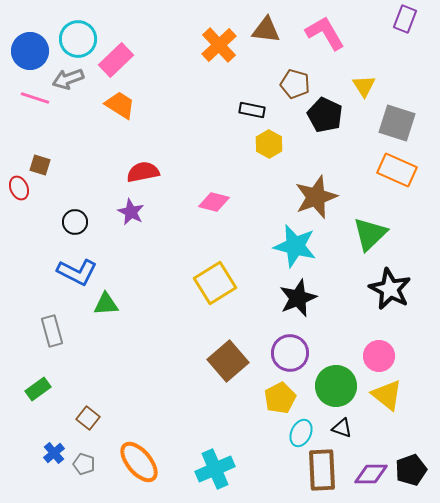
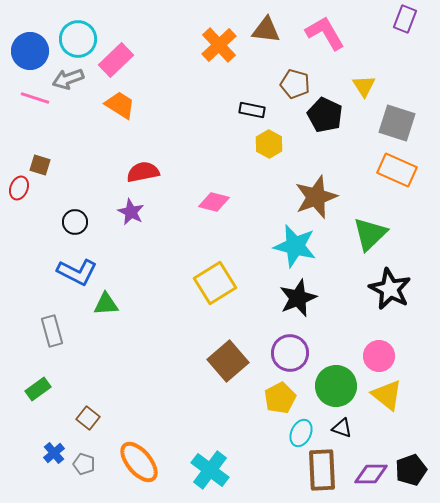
red ellipse at (19, 188): rotated 45 degrees clockwise
cyan cross at (215, 469): moved 5 px left, 1 px down; rotated 30 degrees counterclockwise
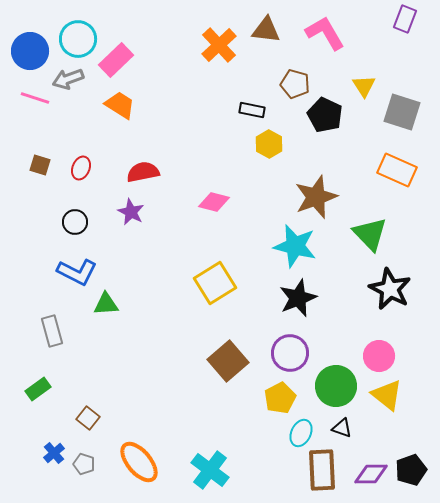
gray square at (397, 123): moved 5 px right, 11 px up
red ellipse at (19, 188): moved 62 px right, 20 px up
green triangle at (370, 234): rotated 30 degrees counterclockwise
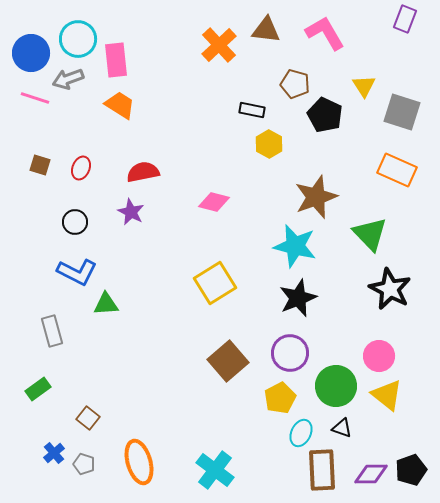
blue circle at (30, 51): moved 1 px right, 2 px down
pink rectangle at (116, 60): rotated 52 degrees counterclockwise
orange ellipse at (139, 462): rotated 24 degrees clockwise
cyan cross at (210, 470): moved 5 px right
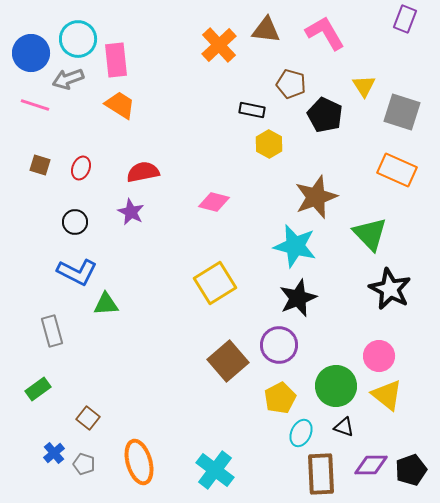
brown pentagon at (295, 84): moved 4 px left
pink line at (35, 98): moved 7 px down
purple circle at (290, 353): moved 11 px left, 8 px up
black triangle at (342, 428): moved 2 px right, 1 px up
brown rectangle at (322, 470): moved 1 px left, 4 px down
purple diamond at (371, 474): moved 9 px up
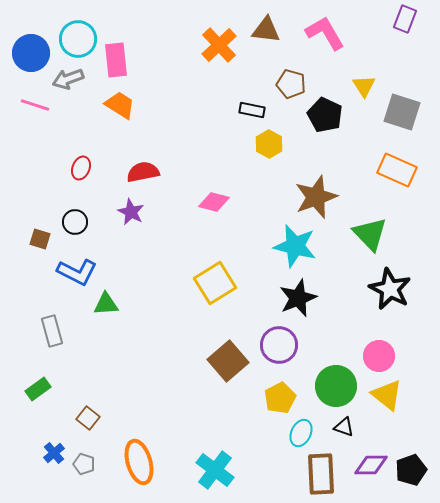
brown square at (40, 165): moved 74 px down
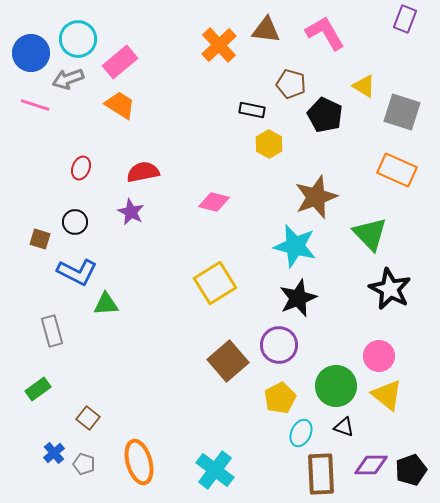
pink rectangle at (116, 60): moved 4 px right, 2 px down; rotated 56 degrees clockwise
yellow triangle at (364, 86): rotated 25 degrees counterclockwise
